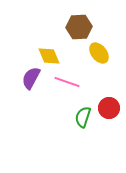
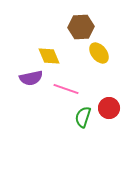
brown hexagon: moved 2 px right
purple semicircle: rotated 130 degrees counterclockwise
pink line: moved 1 px left, 7 px down
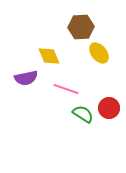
purple semicircle: moved 5 px left
green semicircle: moved 3 px up; rotated 105 degrees clockwise
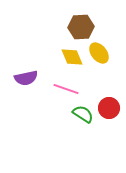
yellow diamond: moved 23 px right, 1 px down
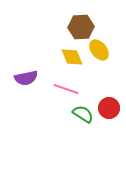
yellow ellipse: moved 3 px up
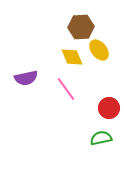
pink line: rotated 35 degrees clockwise
green semicircle: moved 18 px right, 24 px down; rotated 45 degrees counterclockwise
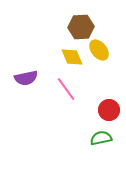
red circle: moved 2 px down
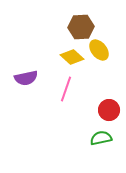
yellow diamond: rotated 25 degrees counterclockwise
pink line: rotated 55 degrees clockwise
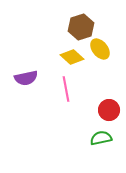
brown hexagon: rotated 15 degrees counterclockwise
yellow ellipse: moved 1 px right, 1 px up
pink line: rotated 30 degrees counterclockwise
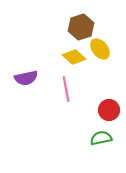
yellow diamond: moved 2 px right
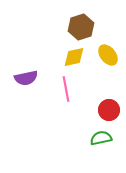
yellow ellipse: moved 8 px right, 6 px down
yellow diamond: rotated 55 degrees counterclockwise
